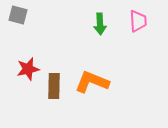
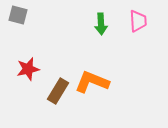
green arrow: moved 1 px right
brown rectangle: moved 4 px right, 5 px down; rotated 30 degrees clockwise
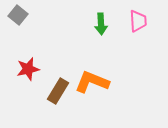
gray square: rotated 24 degrees clockwise
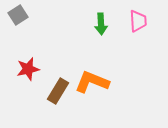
gray square: rotated 18 degrees clockwise
